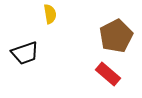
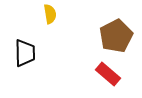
black trapezoid: rotated 72 degrees counterclockwise
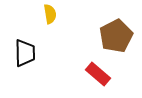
red rectangle: moved 10 px left
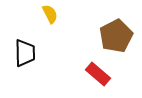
yellow semicircle: rotated 18 degrees counterclockwise
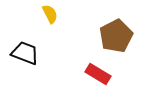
black trapezoid: rotated 68 degrees counterclockwise
red rectangle: rotated 10 degrees counterclockwise
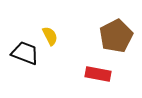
yellow semicircle: moved 22 px down
red rectangle: rotated 20 degrees counterclockwise
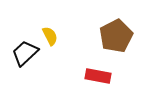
black trapezoid: rotated 64 degrees counterclockwise
red rectangle: moved 2 px down
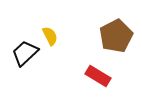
red rectangle: rotated 20 degrees clockwise
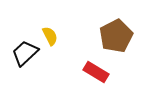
red rectangle: moved 2 px left, 4 px up
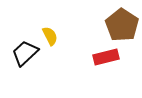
brown pentagon: moved 6 px right, 11 px up; rotated 12 degrees counterclockwise
red rectangle: moved 10 px right, 15 px up; rotated 45 degrees counterclockwise
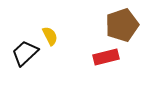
brown pentagon: rotated 20 degrees clockwise
